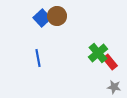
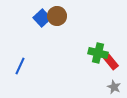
green cross: rotated 36 degrees counterclockwise
blue line: moved 18 px left, 8 px down; rotated 36 degrees clockwise
red rectangle: moved 1 px right
gray star: rotated 16 degrees clockwise
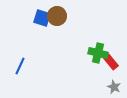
blue square: rotated 30 degrees counterclockwise
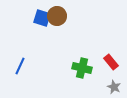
green cross: moved 16 px left, 15 px down
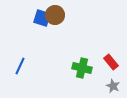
brown circle: moved 2 px left, 1 px up
gray star: moved 1 px left, 1 px up
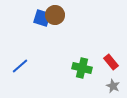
blue line: rotated 24 degrees clockwise
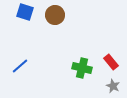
blue square: moved 17 px left, 6 px up
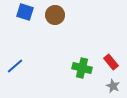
blue line: moved 5 px left
